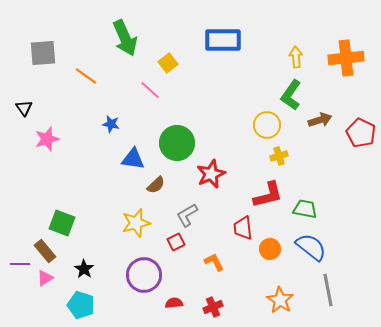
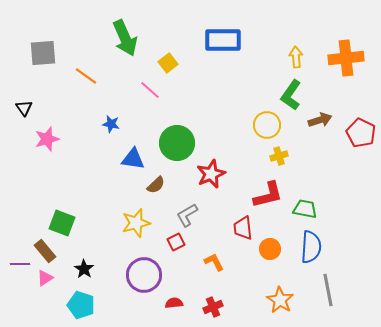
blue semicircle: rotated 56 degrees clockwise
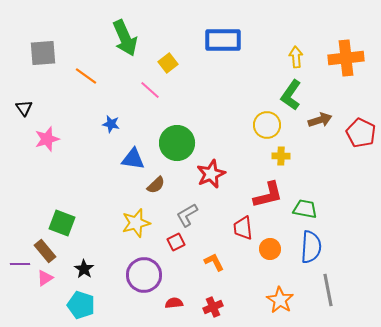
yellow cross: moved 2 px right; rotated 18 degrees clockwise
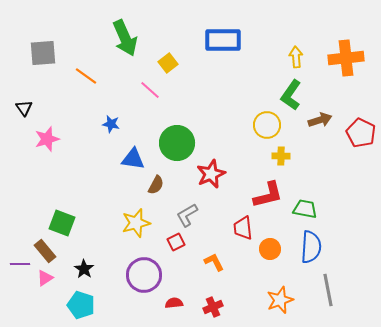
brown semicircle: rotated 18 degrees counterclockwise
orange star: rotated 20 degrees clockwise
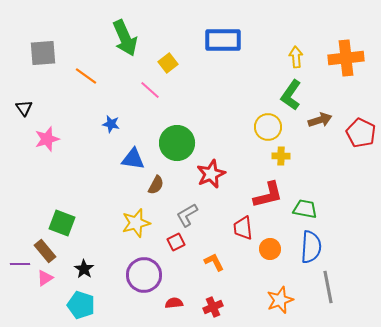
yellow circle: moved 1 px right, 2 px down
gray line: moved 3 px up
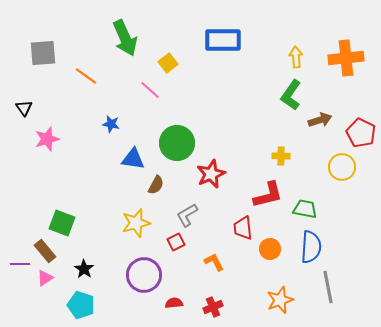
yellow circle: moved 74 px right, 40 px down
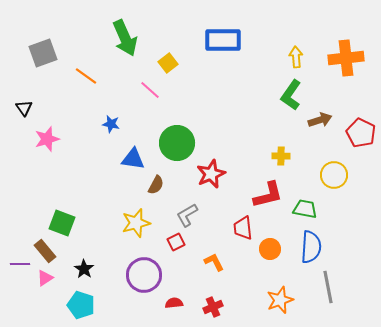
gray square: rotated 16 degrees counterclockwise
yellow circle: moved 8 px left, 8 px down
